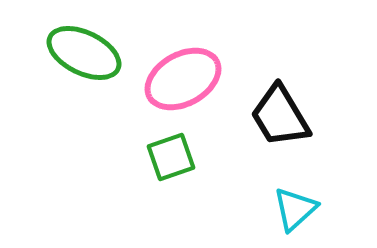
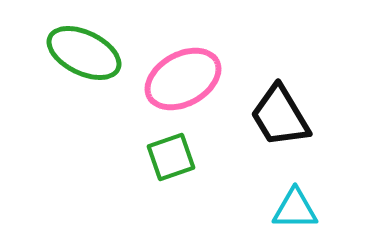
cyan triangle: rotated 42 degrees clockwise
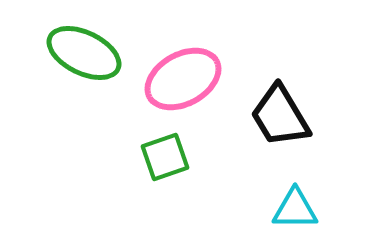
green square: moved 6 px left
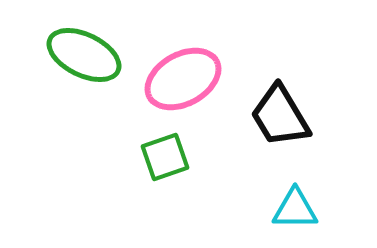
green ellipse: moved 2 px down
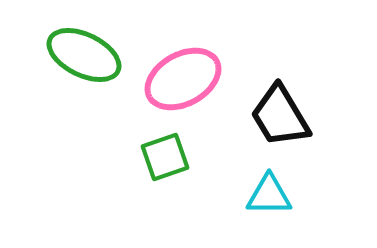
cyan triangle: moved 26 px left, 14 px up
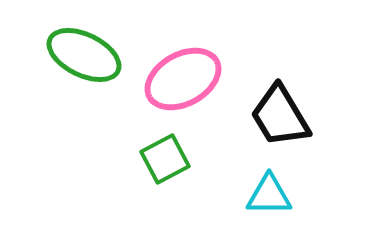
green square: moved 2 px down; rotated 9 degrees counterclockwise
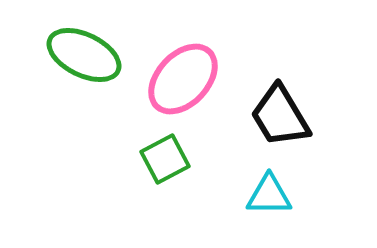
pink ellipse: rotated 18 degrees counterclockwise
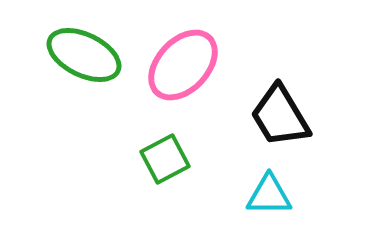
pink ellipse: moved 14 px up
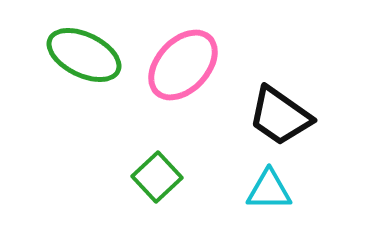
black trapezoid: rotated 24 degrees counterclockwise
green square: moved 8 px left, 18 px down; rotated 15 degrees counterclockwise
cyan triangle: moved 5 px up
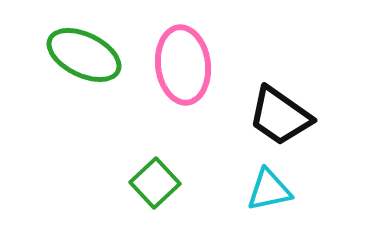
pink ellipse: rotated 50 degrees counterclockwise
green square: moved 2 px left, 6 px down
cyan triangle: rotated 12 degrees counterclockwise
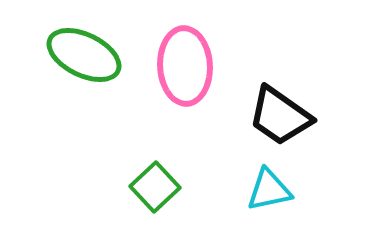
pink ellipse: moved 2 px right, 1 px down; rotated 4 degrees clockwise
green square: moved 4 px down
